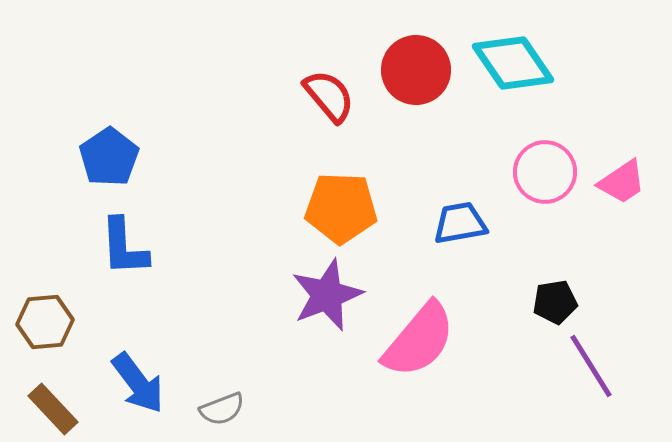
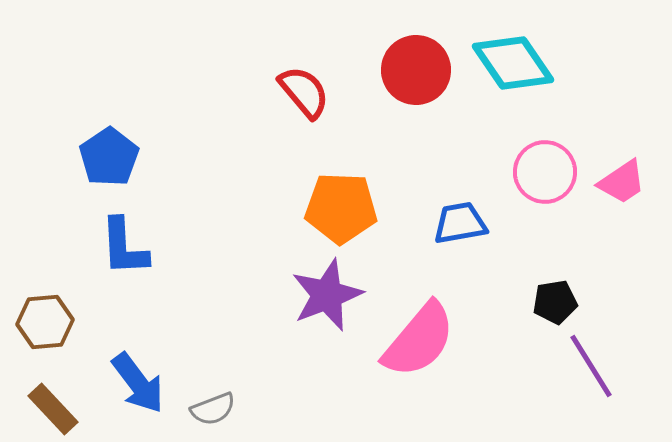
red semicircle: moved 25 px left, 4 px up
gray semicircle: moved 9 px left
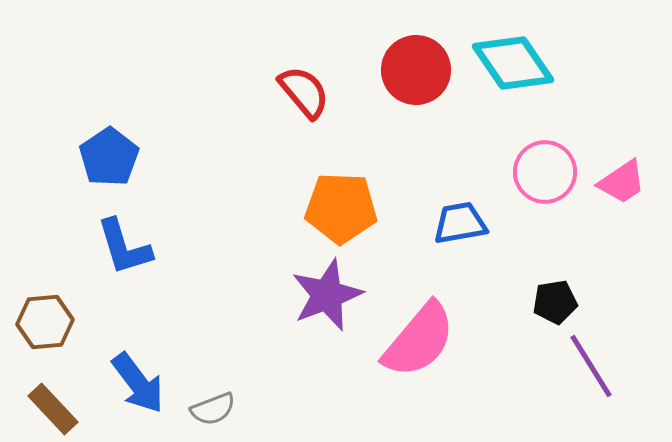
blue L-shape: rotated 14 degrees counterclockwise
